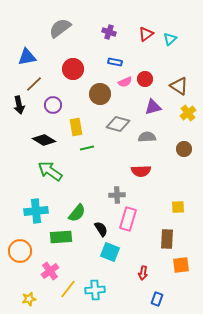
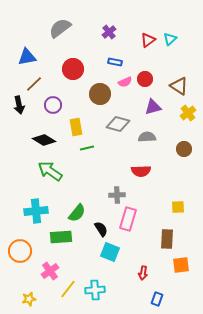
purple cross at (109, 32): rotated 32 degrees clockwise
red triangle at (146, 34): moved 2 px right, 6 px down
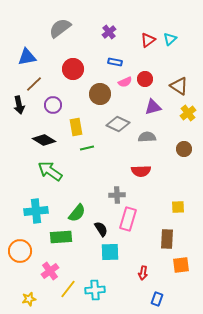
gray diamond at (118, 124): rotated 10 degrees clockwise
cyan square at (110, 252): rotated 24 degrees counterclockwise
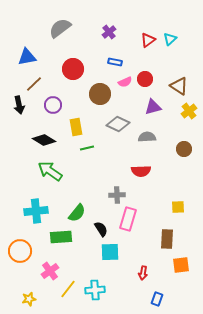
yellow cross at (188, 113): moved 1 px right, 2 px up
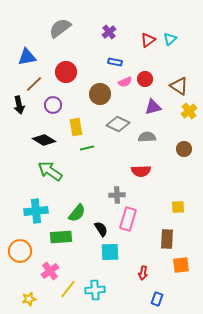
red circle at (73, 69): moved 7 px left, 3 px down
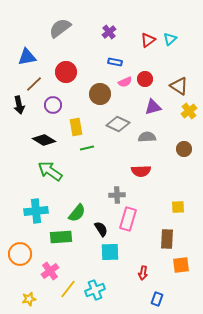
orange circle at (20, 251): moved 3 px down
cyan cross at (95, 290): rotated 18 degrees counterclockwise
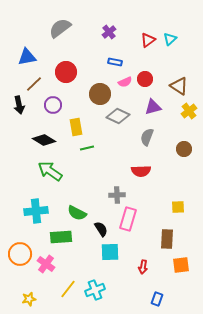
gray diamond at (118, 124): moved 8 px up
gray semicircle at (147, 137): rotated 66 degrees counterclockwise
green semicircle at (77, 213): rotated 78 degrees clockwise
pink cross at (50, 271): moved 4 px left, 7 px up; rotated 18 degrees counterclockwise
red arrow at (143, 273): moved 6 px up
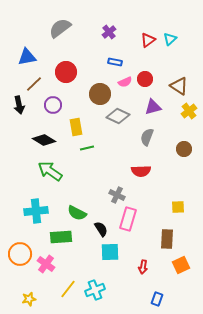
gray cross at (117, 195): rotated 28 degrees clockwise
orange square at (181, 265): rotated 18 degrees counterclockwise
